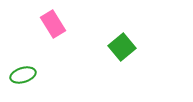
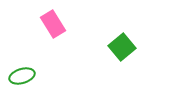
green ellipse: moved 1 px left, 1 px down
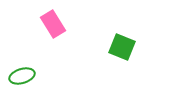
green square: rotated 28 degrees counterclockwise
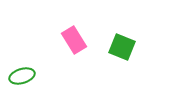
pink rectangle: moved 21 px right, 16 px down
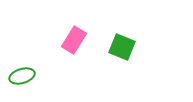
pink rectangle: rotated 64 degrees clockwise
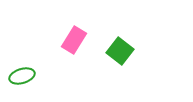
green square: moved 2 px left, 4 px down; rotated 16 degrees clockwise
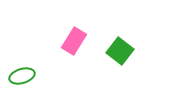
pink rectangle: moved 1 px down
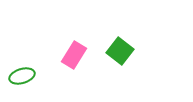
pink rectangle: moved 14 px down
